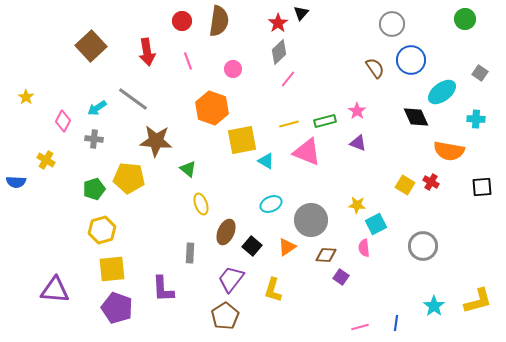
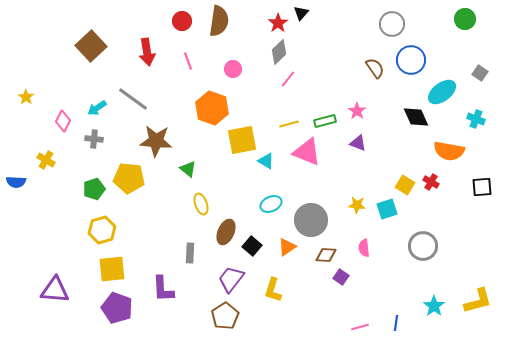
cyan cross at (476, 119): rotated 18 degrees clockwise
cyan square at (376, 224): moved 11 px right, 15 px up; rotated 10 degrees clockwise
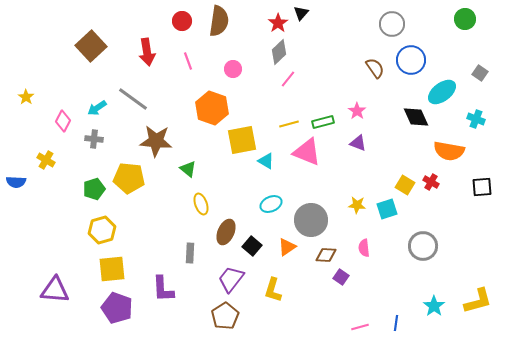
green rectangle at (325, 121): moved 2 px left, 1 px down
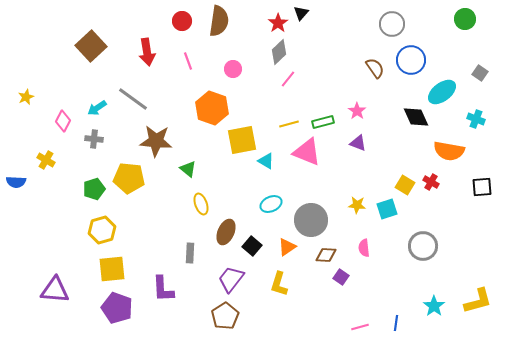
yellow star at (26, 97): rotated 14 degrees clockwise
yellow L-shape at (273, 290): moved 6 px right, 6 px up
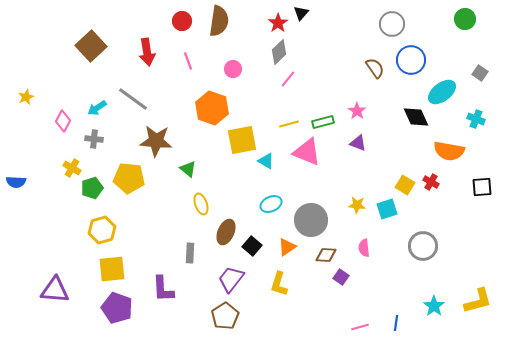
yellow cross at (46, 160): moved 26 px right, 8 px down
green pentagon at (94, 189): moved 2 px left, 1 px up
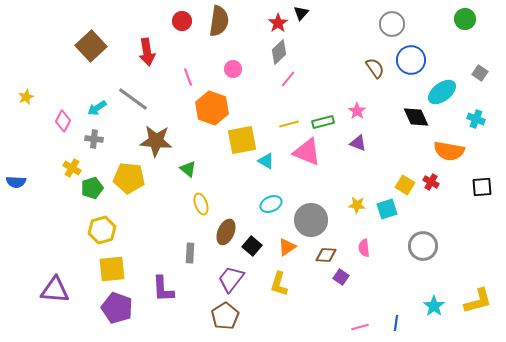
pink line at (188, 61): moved 16 px down
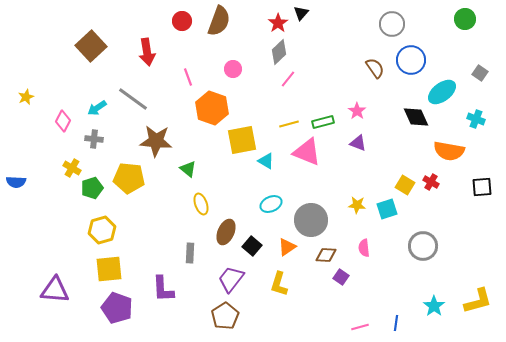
brown semicircle at (219, 21): rotated 12 degrees clockwise
yellow square at (112, 269): moved 3 px left
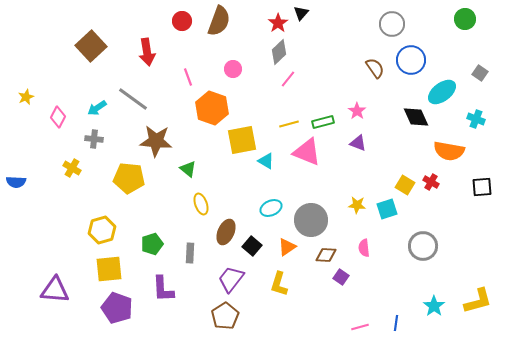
pink diamond at (63, 121): moved 5 px left, 4 px up
green pentagon at (92, 188): moved 60 px right, 56 px down
cyan ellipse at (271, 204): moved 4 px down
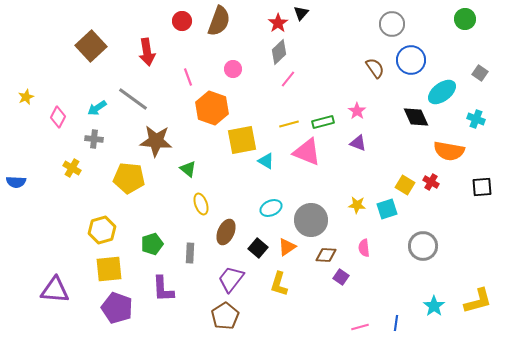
black square at (252, 246): moved 6 px right, 2 px down
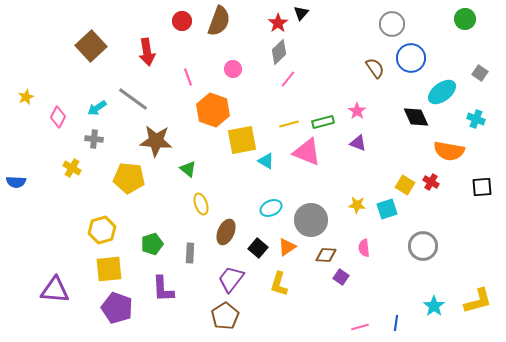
blue circle at (411, 60): moved 2 px up
orange hexagon at (212, 108): moved 1 px right, 2 px down
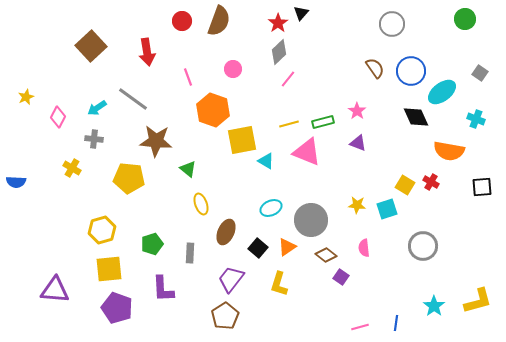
blue circle at (411, 58): moved 13 px down
brown diamond at (326, 255): rotated 35 degrees clockwise
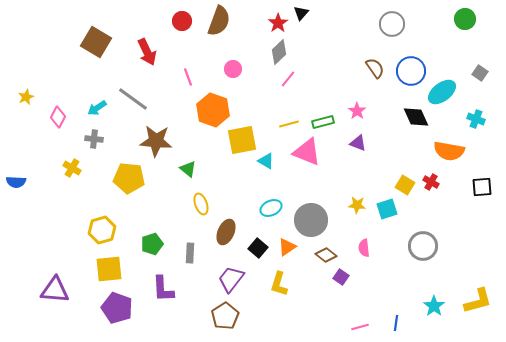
brown square at (91, 46): moved 5 px right, 4 px up; rotated 16 degrees counterclockwise
red arrow at (147, 52): rotated 16 degrees counterclockwise
